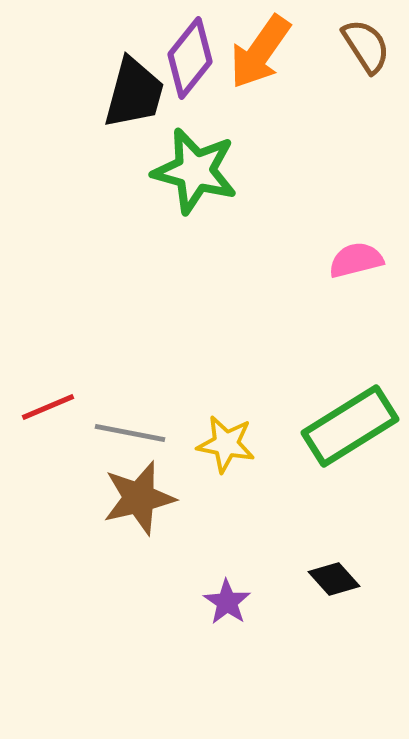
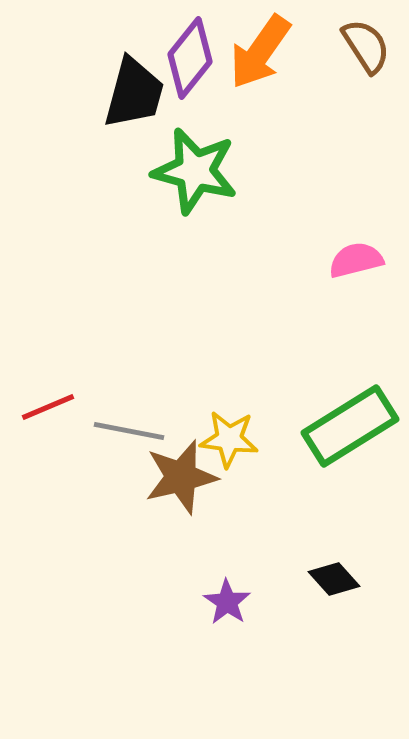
gray line: moved 1 px left, 2 px up
yellow star: moved 3 px right, 5 px up; rotated 4 degrees counterclockwise
brown star: moved 42 px right, 21 px up
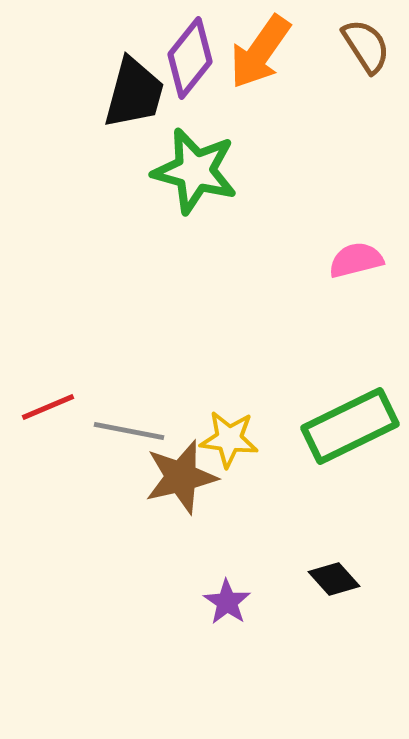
green rectangle: rotated 6 degrees clockwise
